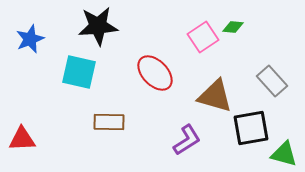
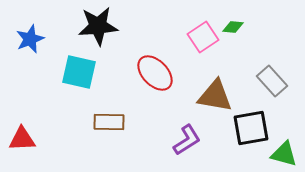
brown triangle: rotated 6 degrees counterclockwise
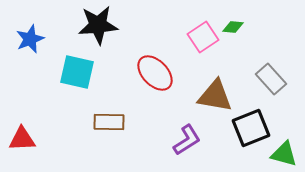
black star: moved 1 px up
cyan square: moved 2 px left
gray rectangle: moved 1 px left, 2 px up
black square: rotated 12 degrees counterclockwise
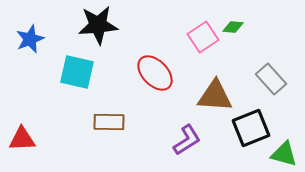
brown triangle: rotated 6 degrees counterclockwise
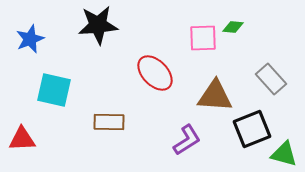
pink square: moved 1 px down; rotated 32 degrees clockwise
cyan square: moved 23 px left, 18 px down
black square: moved 1 px right, 1 px down
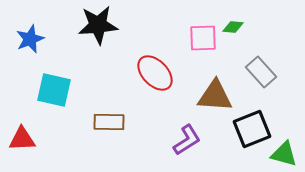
gray rectangle: moved 10 px left, 7 px up
